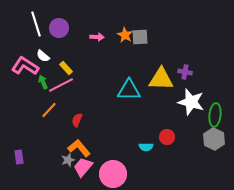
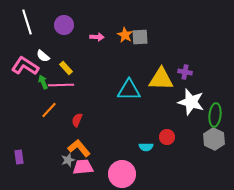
white line: moved 9 px left, 2 px up
purple circle: moved 5 px right, 3 px up
pink line: rotated 25 degrees clockwise
pink trapezoid: rotated 45 degrees clockwise
pink circle: moved 9 px right
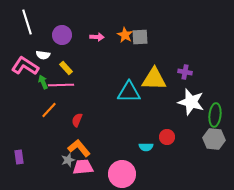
purple circle: moved 2 px left, 10 px down
white semicircle: moved 1 px up; rotated 32 degrees counterclockwise
yellow triangle: moved 7 px left
cyan triangle: moved 2 px down
gray hexagon: rotated 20 degrees counterclockwise
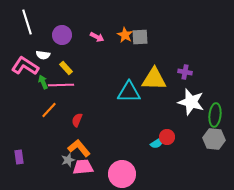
pink arrow: rotated 24 degrees clockwise
cyan semicircle: moved 11 px right, 4 px up; rotated 32 degrees counterclockwise
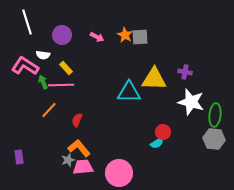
red circle: moved 4 px left, 5 px up
pink circle: moved 3 px left, 1 px up
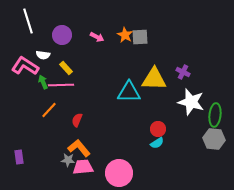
white line: moved 1 px right, 1 px up
purple cross: moved 2 px left; rotated 16 degrees clockwise
red circle: moved 5 px left, 3 px up
gray star: rotated 24 degrees clockwise
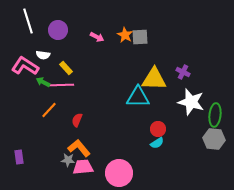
purple circle: moved 4 px left, 5 px up
green arrow: rotated 40 degrees counterclockwise
cyan triangle: moved 9 px right, 5 px down
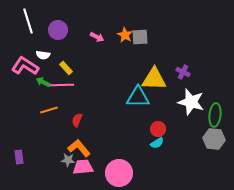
orange line: rotated 30 degrees clockwise
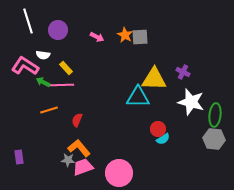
cyan semicircle: moved 6 px right, 4 px up
pink trapezoid: rotated 15 degrees counterclockwise
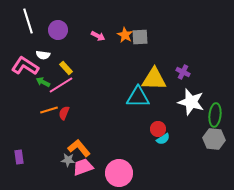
pink arrow: moved 1 px right, 1 px up
pink line: rotated 30 degrees counterclockwise
red semicircle: moved 13 px left, 7 px up
